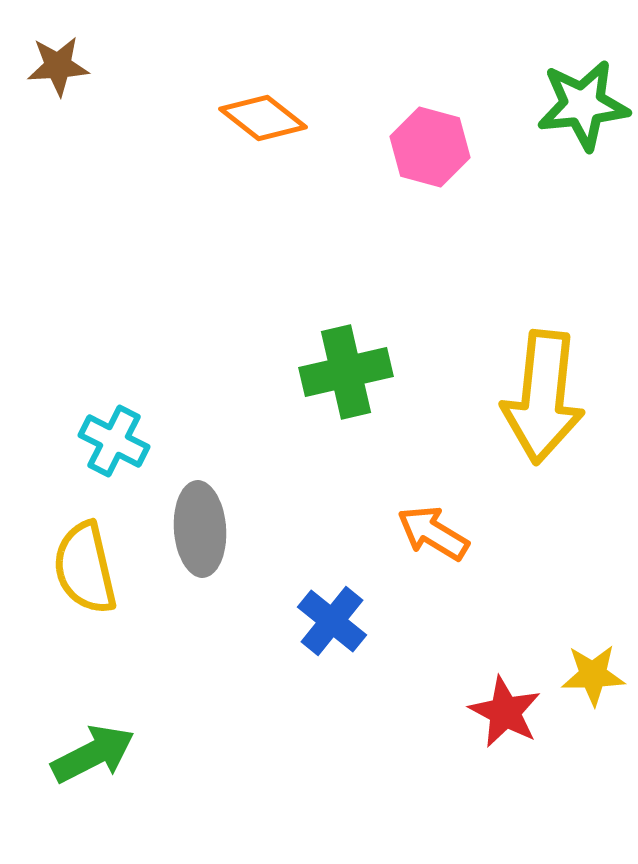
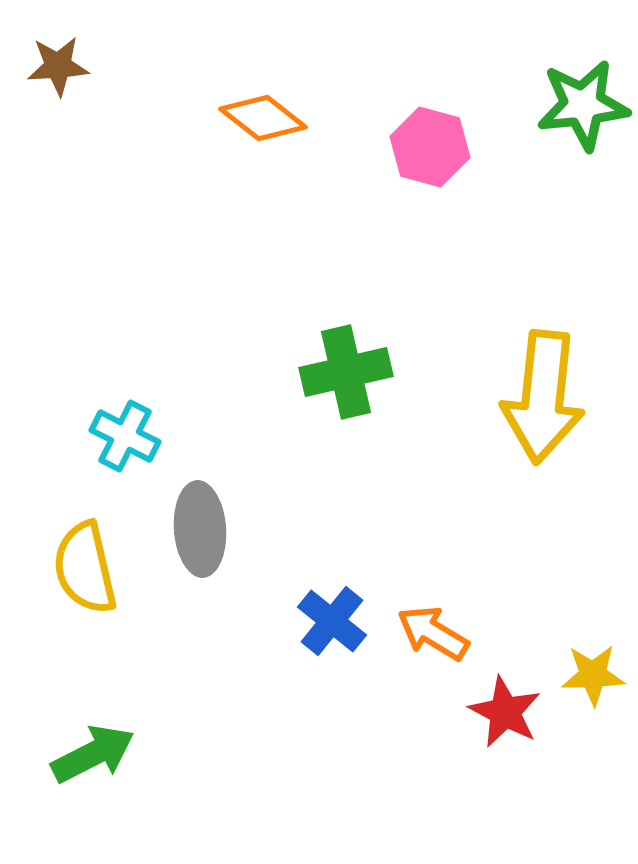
cyan cross: moved 11 px right, 5 px up
orange arrow: moved 100 px down
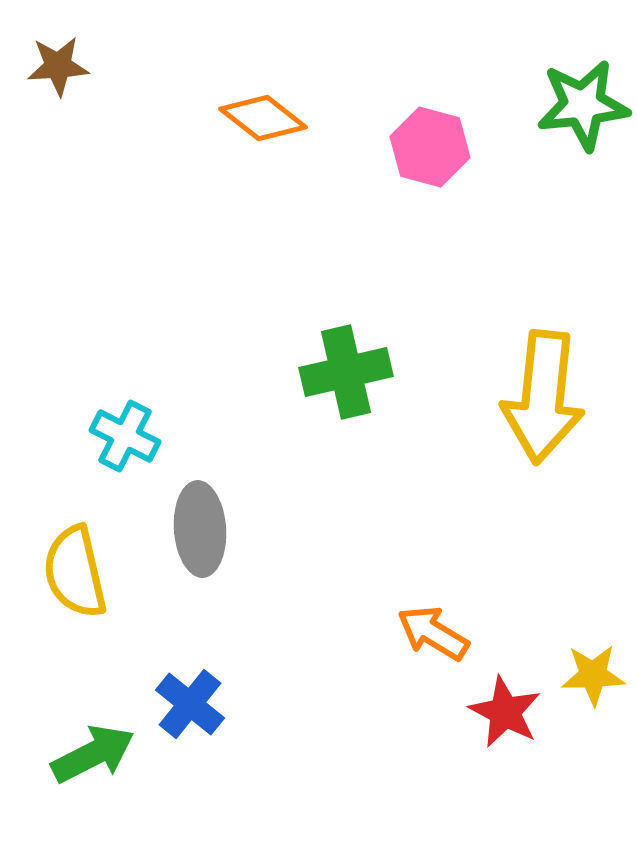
yellow semicircle: moved 10 px left, 4 px down
blue cross: moved 142 px left, 83 px down
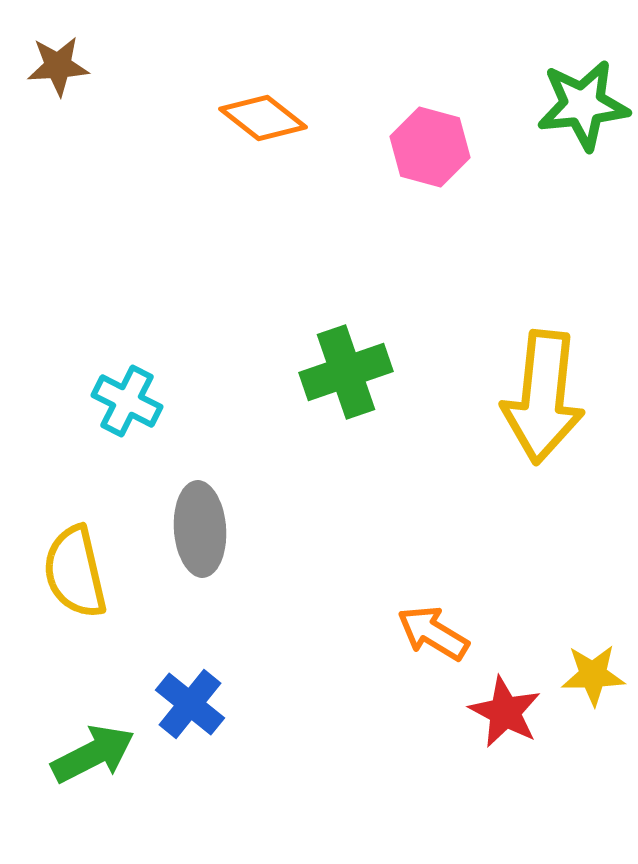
green cross: rotated 6 degrees counterclockwise
cyan cross: moved 2 px right, 35 px up
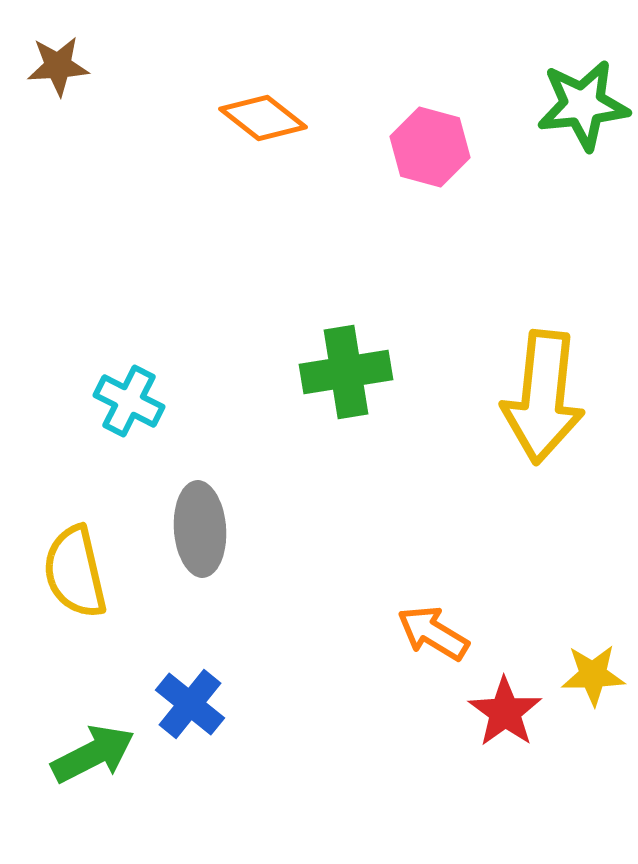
green cross: rotated 10 degrees clockwise
cyan cross: moved 2 px right
red star: rotated 8 degrees clockwise
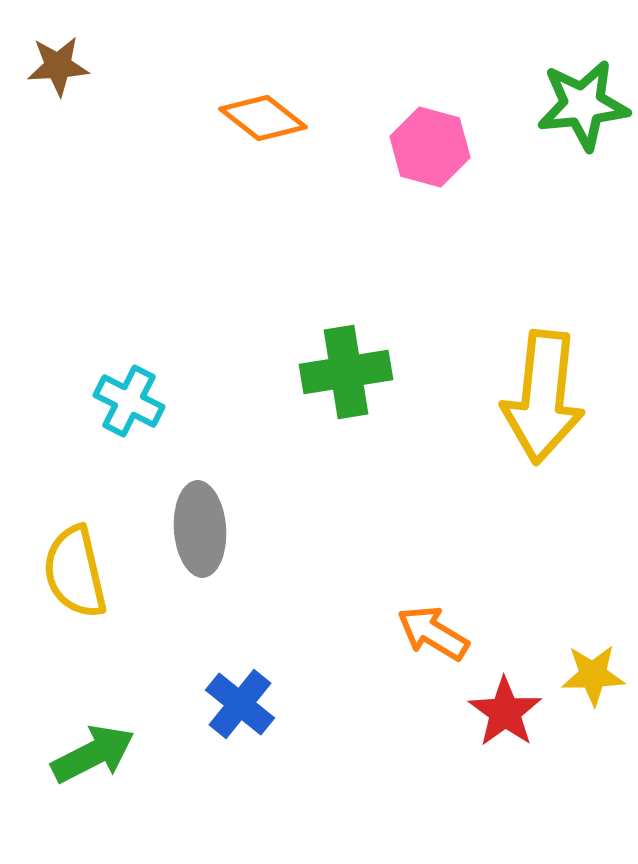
blue cross: moved 50 px right
